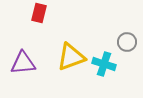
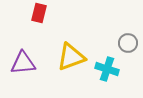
gray circle: moved 1 px right, 1 px down
cyan cross: moved 3 px right, 5 px down
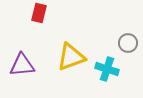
purple triangle: moved 1 px left, 2 px down
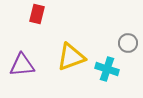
red rectangle: moved 2 px left, 1 px down
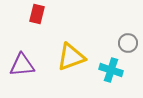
cyan cross: moved 4 px right, 1 px down
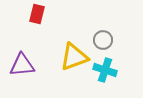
gray circle: moved 25 px left, 3 px up
yellow triangle: moved 3 px right
cyan cross: moved 6 px left
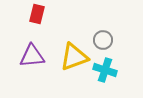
purple triangle: moved 10 px right, 9 px up
